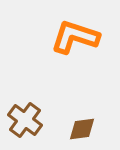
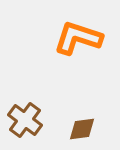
orange L-shape: moved 3 px right, 1 px down
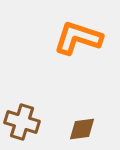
brown cross: moved 3 px left, 2 px down; rotated 20 degrees counterclockwise
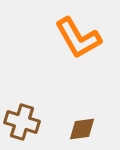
orange L-shape: rotated 138 degrees counterclockwise
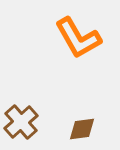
brown cross: moved 1 px left; rotated 32 degrees clockwise
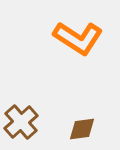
orange L-shape: rotated 27 degrees counterclockwise
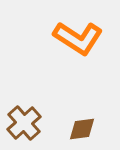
brown cross: moved 3 px right, 1 px down
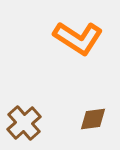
brown diamond: moved 11 px right, 10 px up
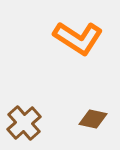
brown diamond: rotated 20 degrees clockwise
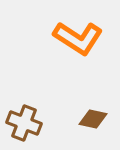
brown cross: rotated 28 degrees counterclockwise
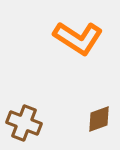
brown diamond: moved 6 px right; rotated 32 degrees counterclockwise
